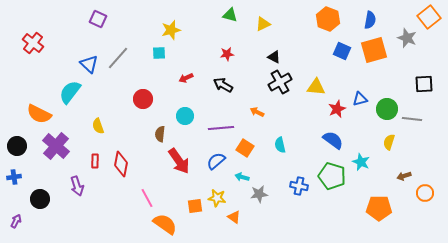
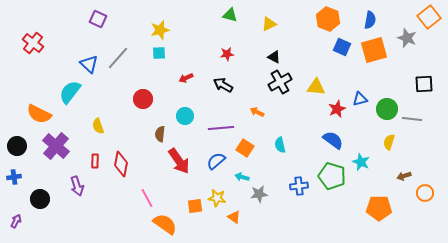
yellow triangle at (263, 24): moved 6 px right
yellow star at (171, 30): moved 11 px left
blue square at (342, 51): moved 4 px up
blue cross at (299, 186): rotated 18 degrees counterclockwise
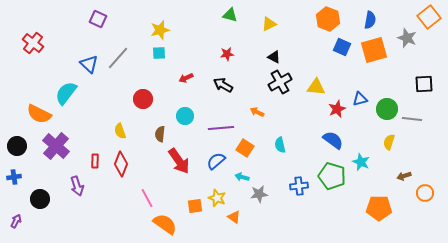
cyan semicircle at (70, 92): moved 4 px left, 1 px down
yellow semicircle at (98, 126): moved 22 px right, 5 px down
red diamond at (121, 164): rotated 10 degrees clockwise
yellow star at (217, 198): rotated 12 degrees clockwise
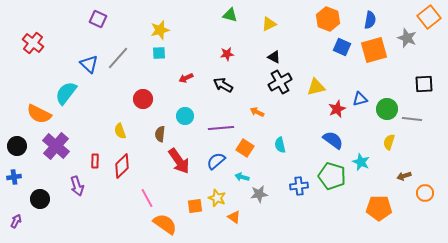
yellow triangle at (316, 87): rotated 18 degrees counterclockwise
red diamond at (121, 164): moved 1 px right, 2 px down; rotated 25 degrees clockwise
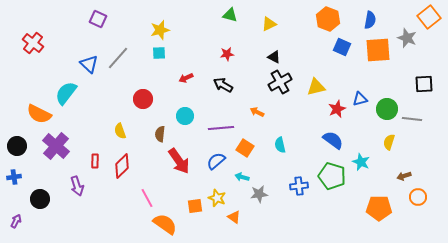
orange square at (374, 50): moved 4 px right; rotated 12 degrees clockwise
orange circle at (425, 193): moved 7 px left, 4 px down
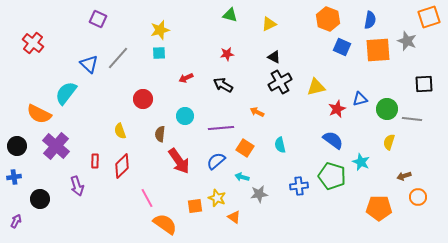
orange square at (429, 17): rotated 20 degrees clockwise
gray star at (407, 38): moved 3 px down
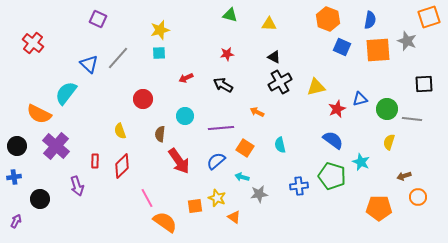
yellow triangle at (269, 24): rotated 28 degrees clockwise
orange semicircle at (165, 224): moved 2 px up
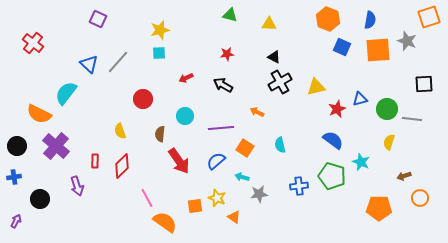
gray line at (118, 58): moved 4 px down
orange circle at (418, 197): moved 2 px right, 1 px down
